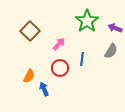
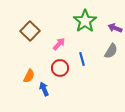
green star: moved 2 px left
blue line: rotated 24 degrees counterclockwise
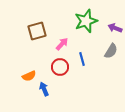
green star: moved 1 px right; rotated 15 degrees clockwise
brown square: moved 7 px right; rotated 30 degrees clockwise
pink arrow: moved 3 px right
red circle: moved 1 px up
orange semicircle: rotated 40 degrees clockwise
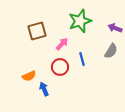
green star: moved 6 px left
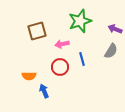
purple arrow: moved 1 px down
pink arrow: rotated 144 degrees counterclockwise
orange semicircle: rotated 24 degrees clockwise
blue arrow: moved 2 px down
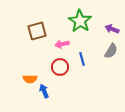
green star: rotated 20 degrees counterclockwise
purple arrow: moved 3 px left
orange semicircle: moved 1 px right, 3 px down
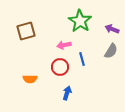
brown square: moved 11 px left
pink arrow: moved 2 px right, 1 px down
blue arrow: moved 23 px right, 2 px down; rotated 40 degrees clockwise
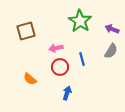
pink arrow: moved 8 px left, 3 px down
orange semicircle: rotated 40 degrees clockwise
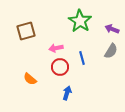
blue line: moved 1 px up
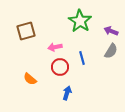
purple arrow: moved 1 px left, 2 px down
pink arrow: moved 1 px left, 1 px up
